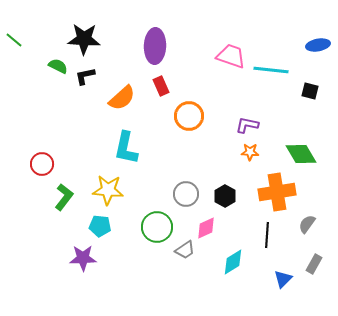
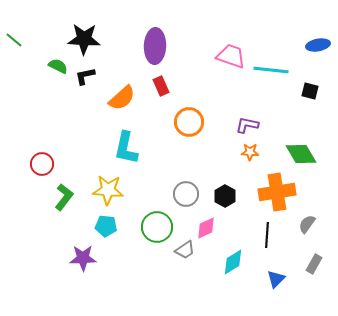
orange circle: moved 6 px down
cyan pentagon: moved 6 px right
blue triangle: moved 7 px left
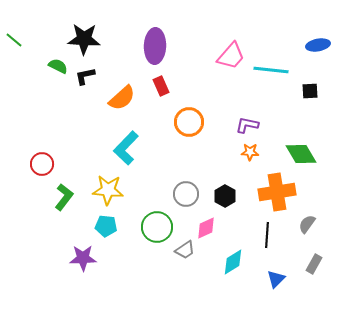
pink trapezoid: rotated 112 degrees clockwise
black square: rotated 18 degrees counterclockwise
cyan L-shape: rotated 32 degrees clockwise
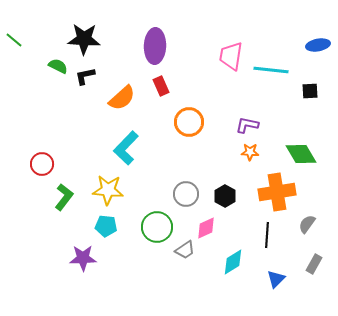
pink trapezoid: rotated 148 degrees clockwise
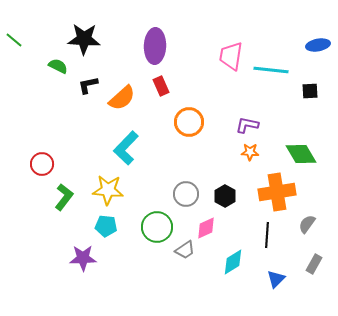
black L-shape: moved 3 px right, 9 px down
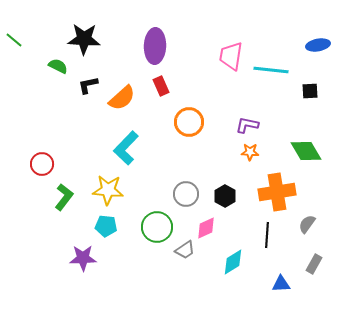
green diamond: moved 5 px right, 3 px up
blue triangle: moved 5 px right, 5 px down; rotated 42 degrees clockwise
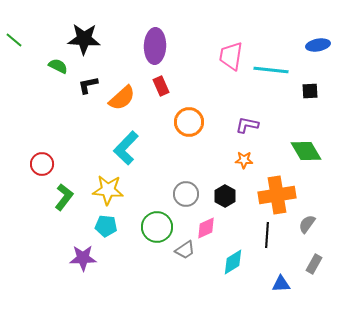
orange star: moved 6 px left, 8 px down
orange cross: moved 3 px down
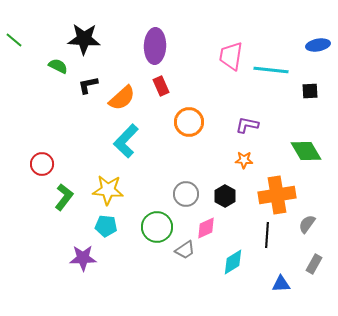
cyan L-shape: moved 7 px up
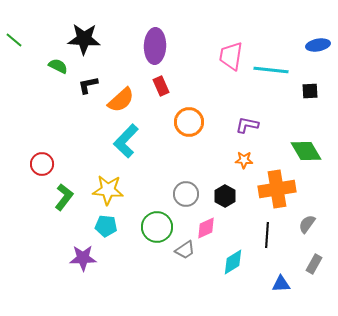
orange semicircle: moved 1 px left, 2 px down
orange cross: moved 6 px up
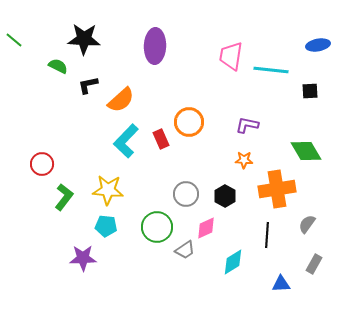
red rectangle: moved 53 px down
